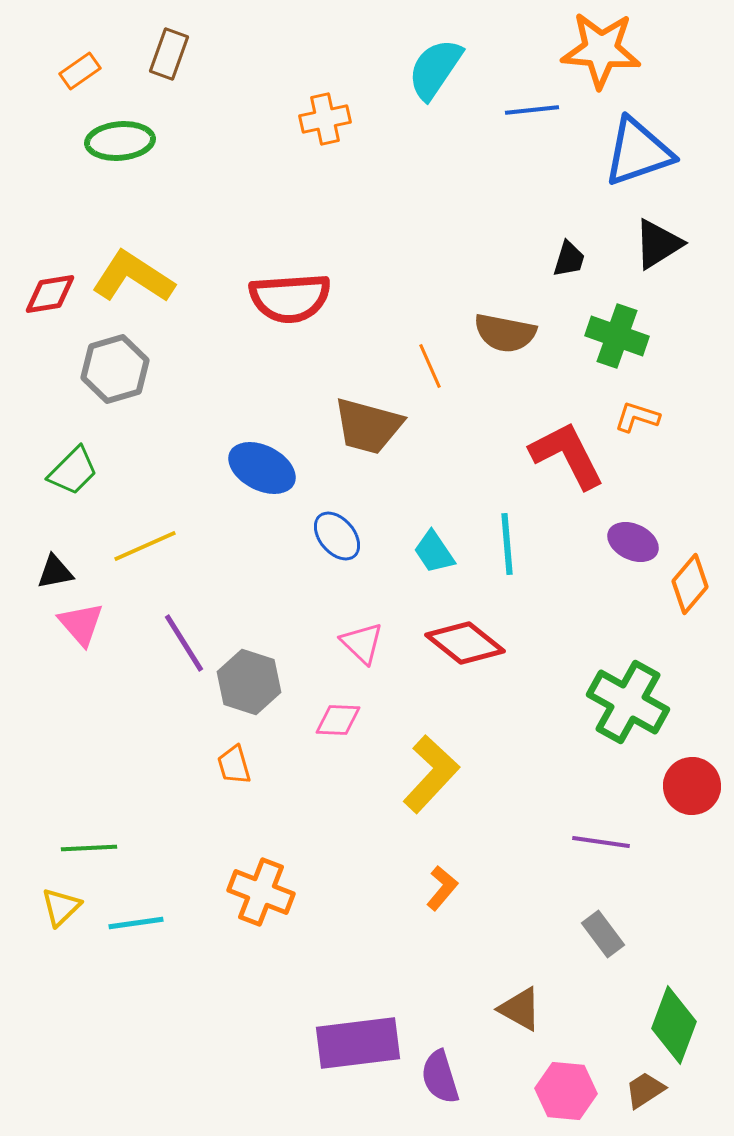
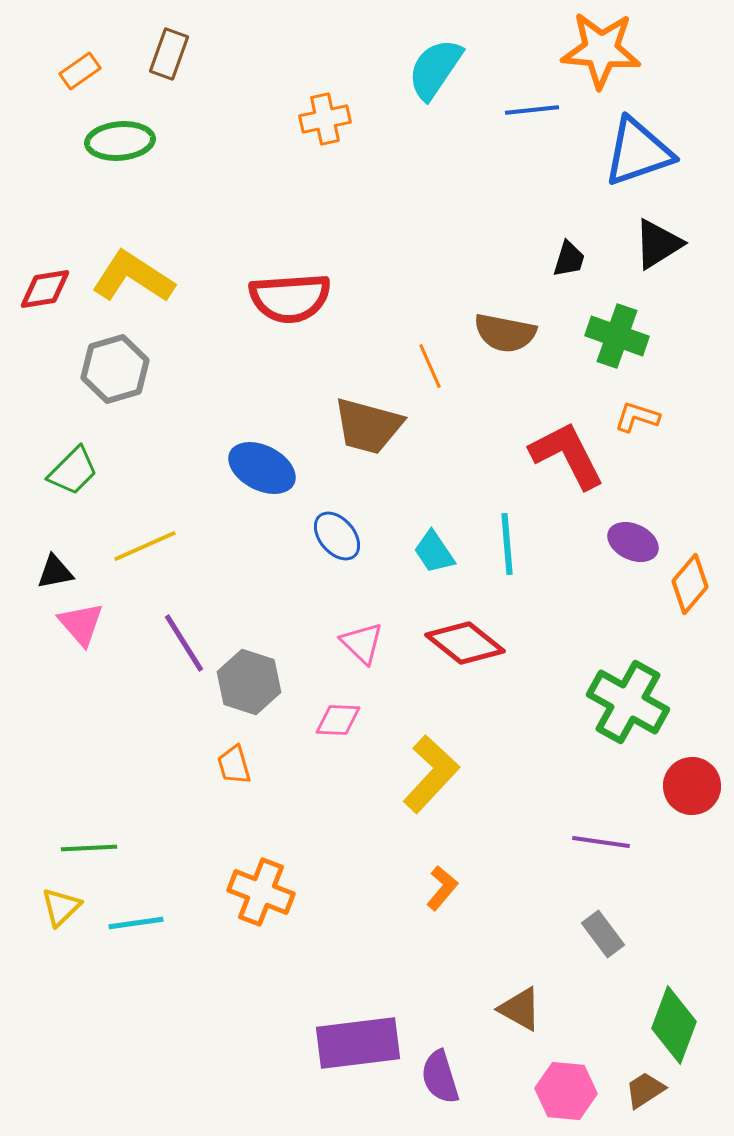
red diamond at (50, 294): moved 5 px left, 5 px up
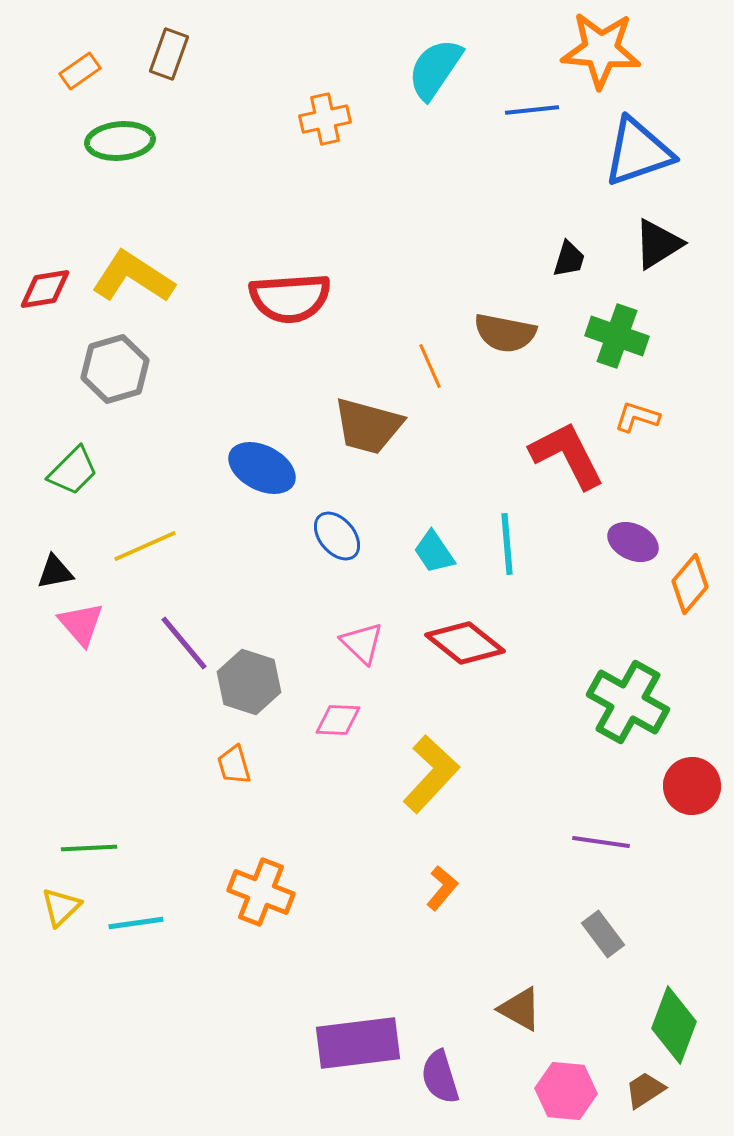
purple line at (184, 643): rotated 8 degrees counterclockwise
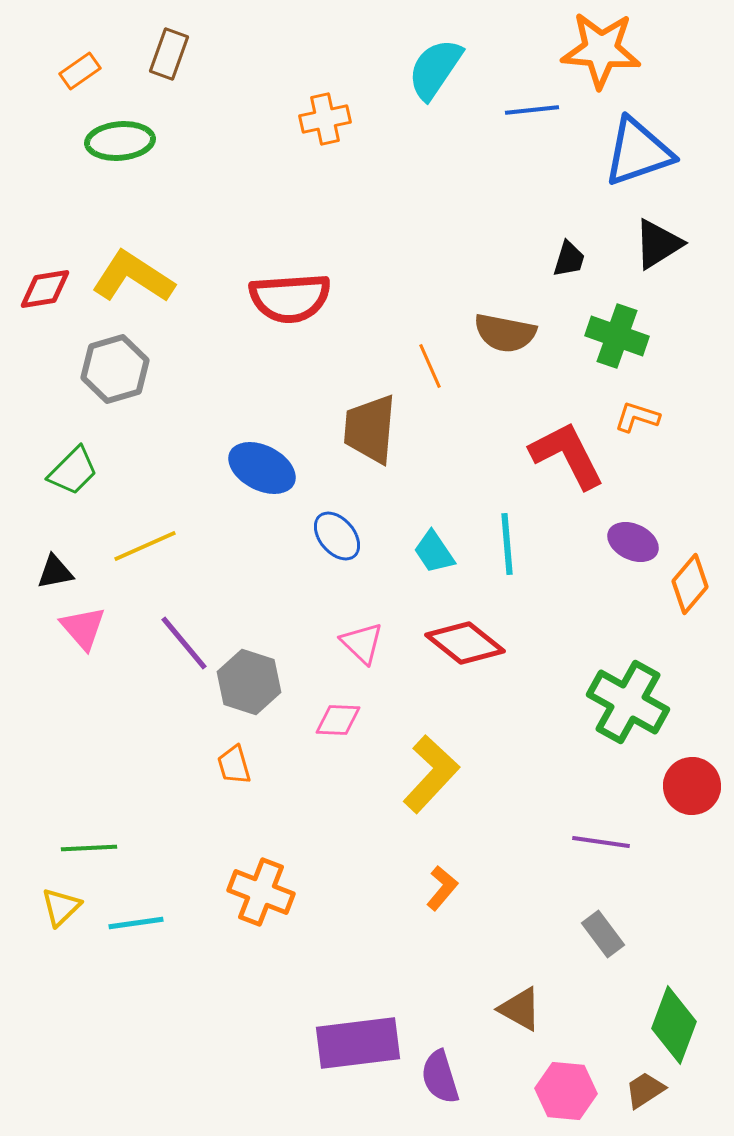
brown trapezoid at (368, 426): moved 2 px right, 3 px down; rotated 80 degrees clockwise
pink triangle at (81, 624): moved 2 px right, 4 px down
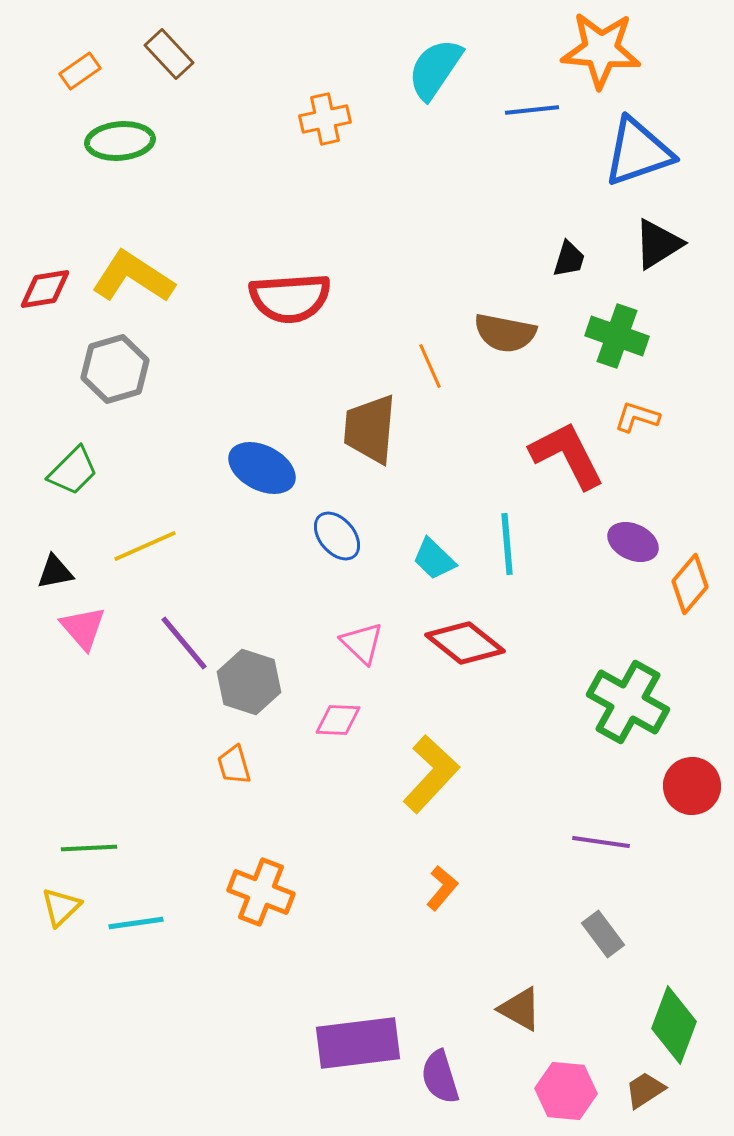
brown rectangle at (169, 54): rotated 63 degrees counterclockwise
cyan trapezoid at (434, 552): moved 7 px down; rotated 12 degrees counterclockwise
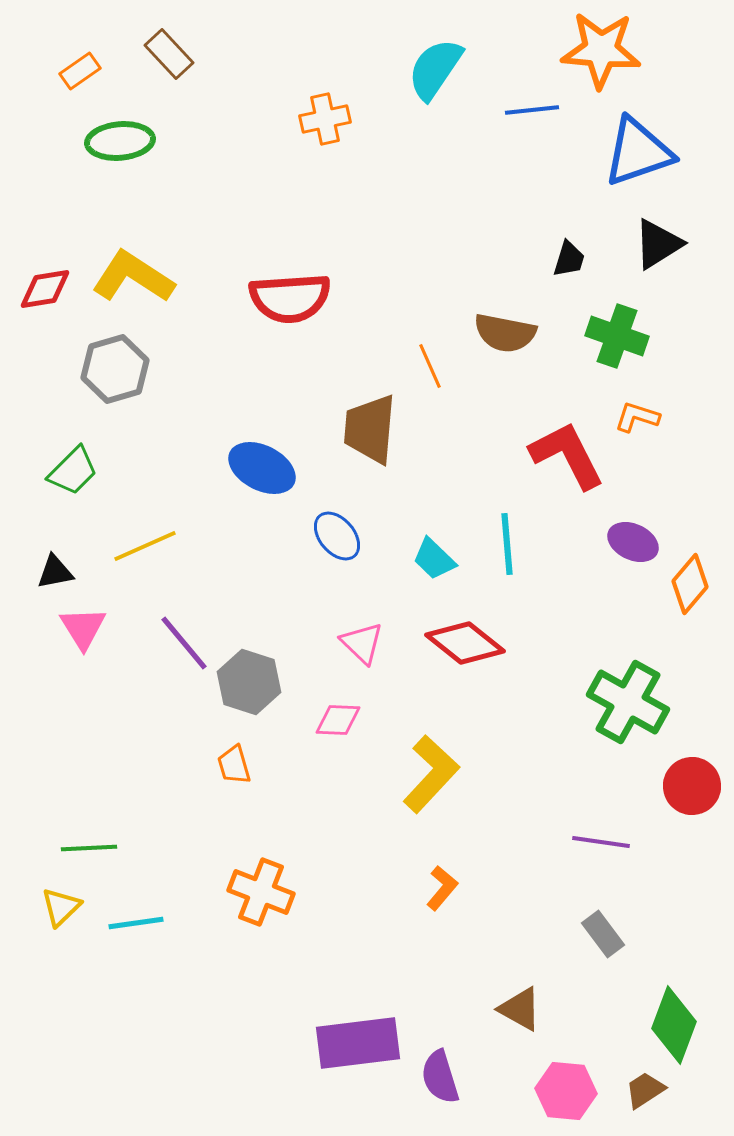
pink triangle at (83, 628): rotated 9 degrees clockwise
